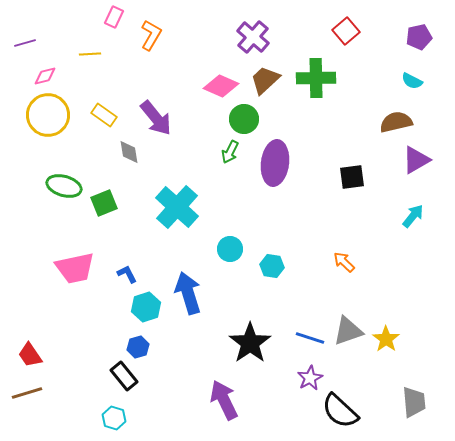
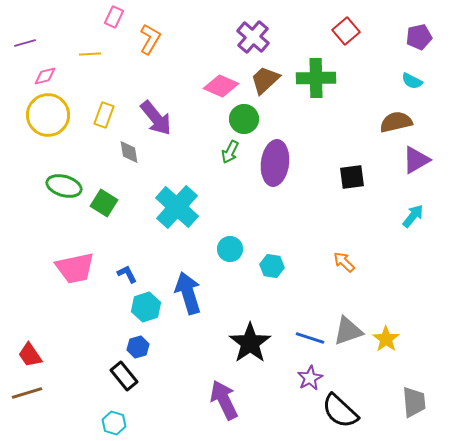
orange L-shape at (151, 35): moved 1 px left, 4 px down
yellow rectangle at (104, 115): rotated 75 degrees clockwise
green square at (104, 203): rotated 36 degrees counterclockwise
cyan hexagon at (114, 418): moved 5 px down
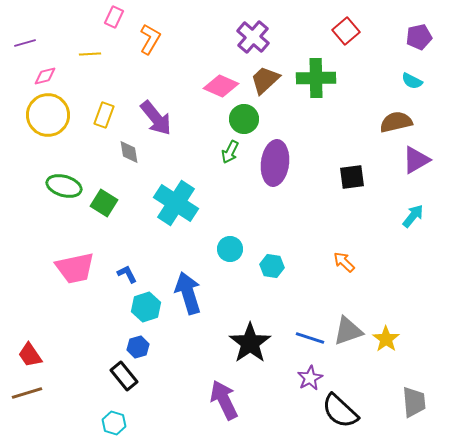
cyan cross at (177, 207): moved 1 px left, 4 px up; rotated 9 degrees counterclockwise
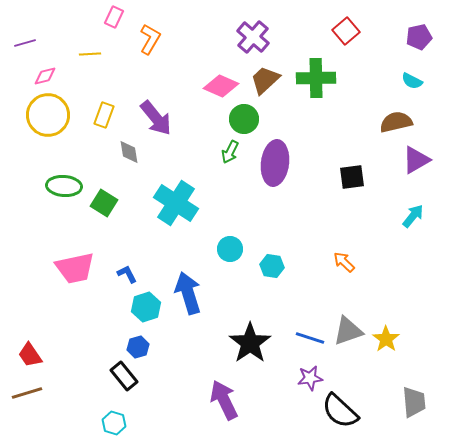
green ellipse at (64, 186): rotated 12 degrees counterclockwise
purple star at (310, 378): rotated 20 degrees clockwise
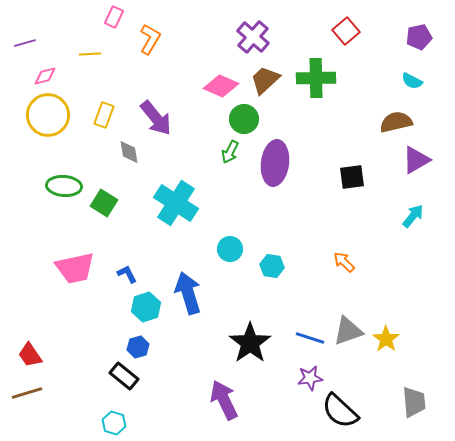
black rectangle at (124, 376): rotated 12 degrees counterclockwise
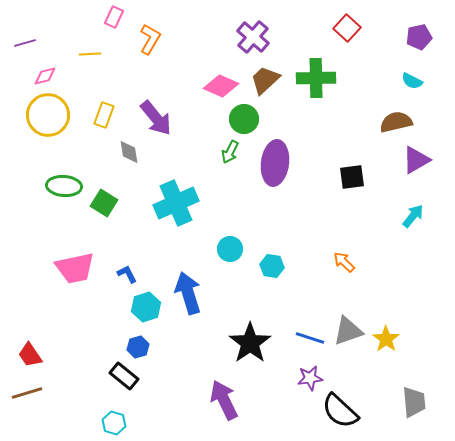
red square at (346, 31): moved 1 px right, 3 px up; rotated 8 degrees counterclockwise
cyan cross at (176, 203): rotated 33 degrees clockwise
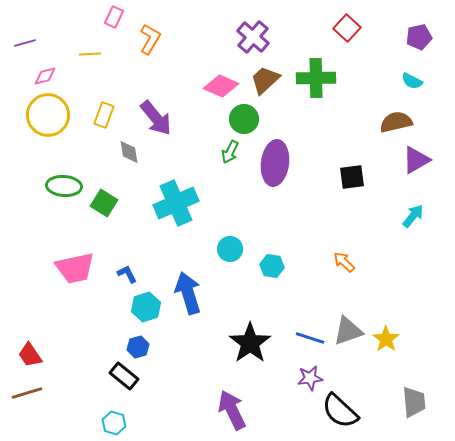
purple arrow at (224, 400): moved 8 px right, 10 px down
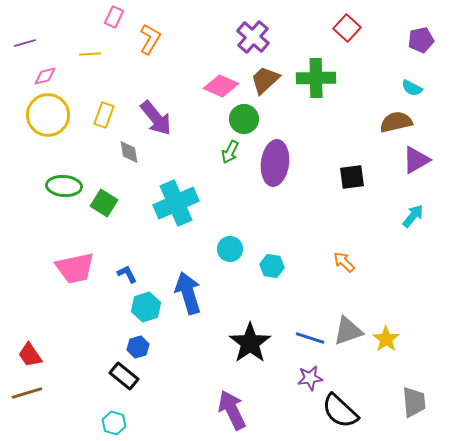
purple pentagon at (419, 37): moved 2 px right, 3 px down
cyan semicircle at (412, 81): moved 7 px down
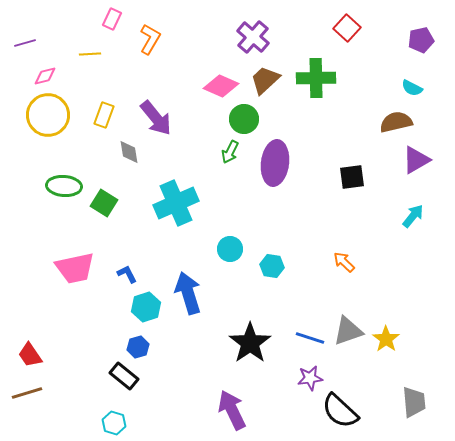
pink rectangle at (114, 17): moved 2 px left, 2 px down
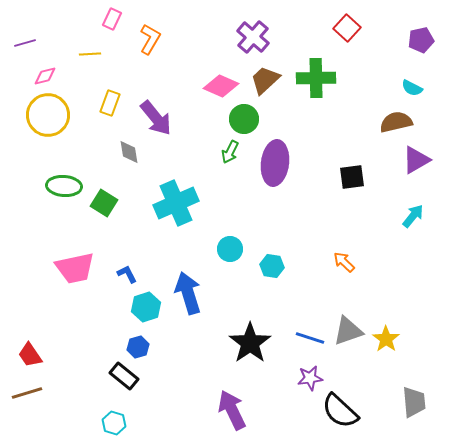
yellow rectangle at (104, 115): moved 6 px right, 12 px up
